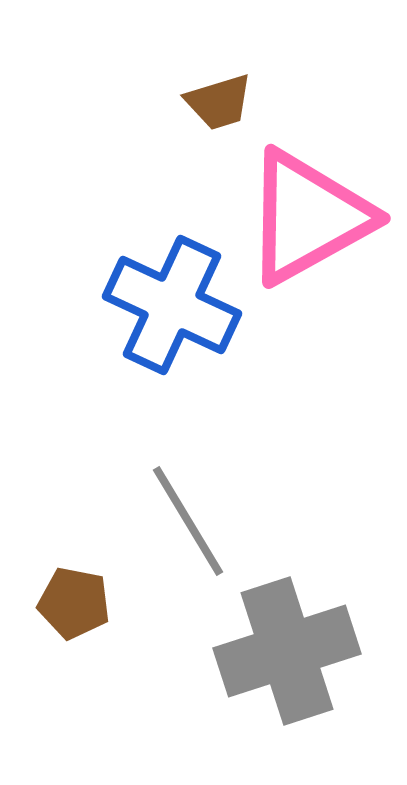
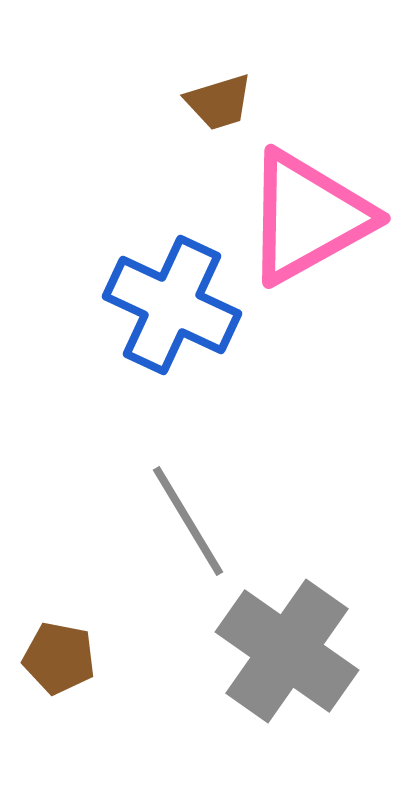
brown pentagon: moved 15 px left, 55 px down
gray cross: rotated 37 degrees counterclockwise
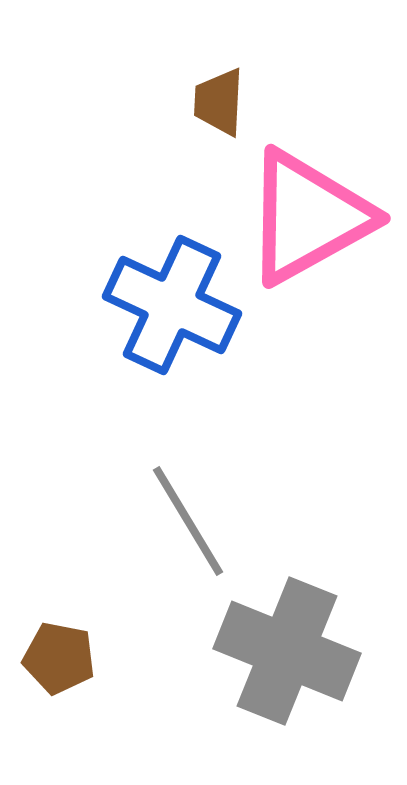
brown trapezoid: rotated 110 degrees clockwise
gray cross: rotated 13 degrees counterclockwise
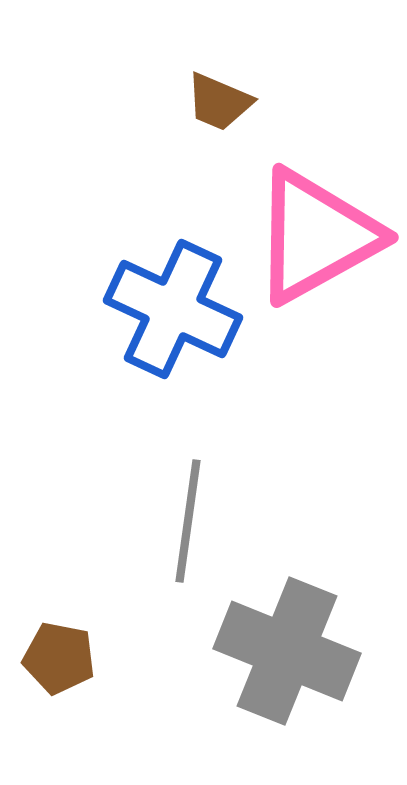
brown trapezoid: rotated 70 degrees counterclockwise
pink triangle: moved 8 px right, 19 px down
blue cross: moved 1 px right, 4 px down
gray line: rotated 39 degrees clockwise
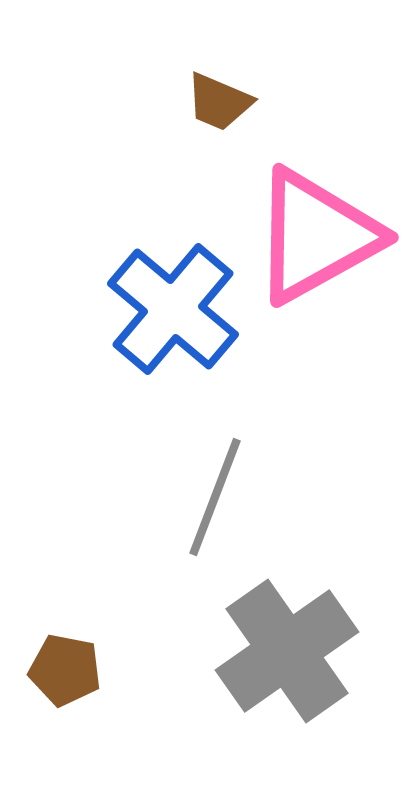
blue cross: rotated 15 degrees clockwise
gray line: moved 27 px right, 24 px up; rotated 13 degrees clockwise
gray cross: rotated 33 degrees clockwise
brown pentagon: moved 6 px right, 12 px down
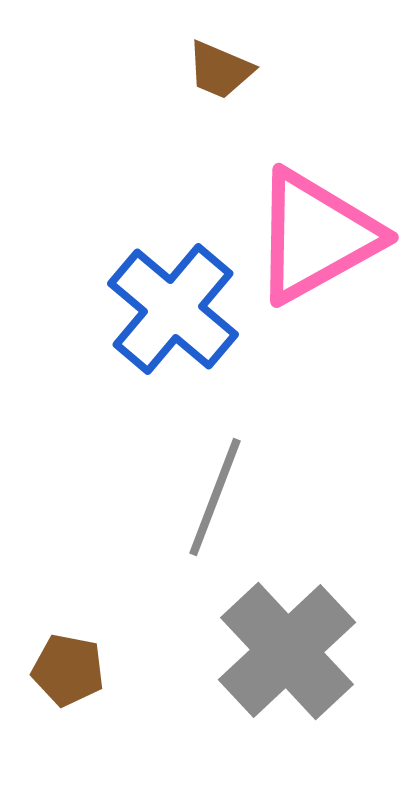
brown trapezoid: moved 1 px right, 32 px up
gray cross: rotated 8 degrees counterclockwise
brown pentagon: moved 3 px right
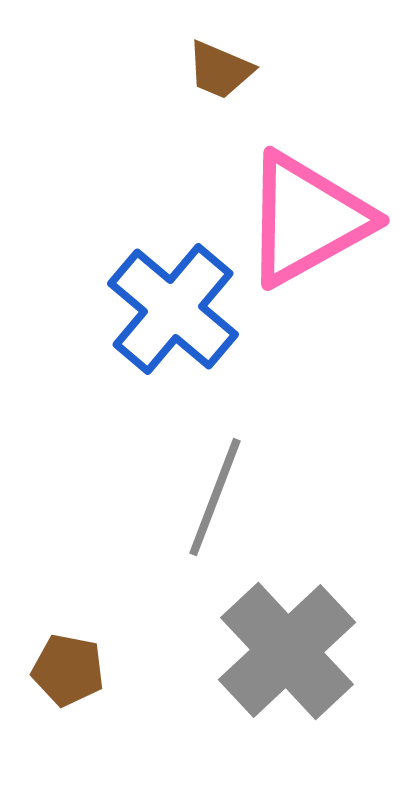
pink triangle: moved 9 px left, 17 px up
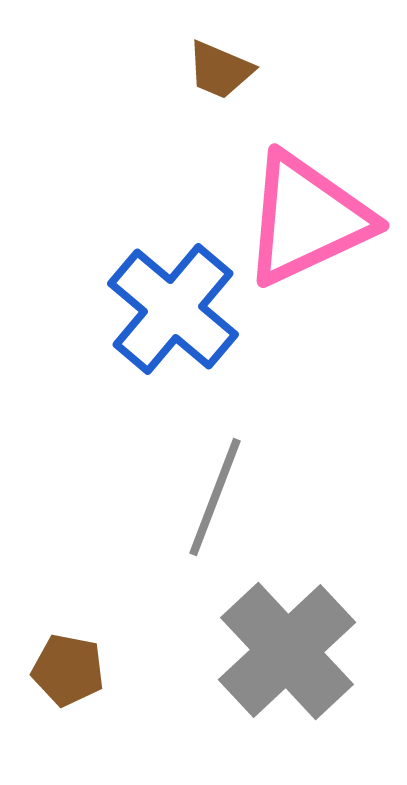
pink triangle: rotated 4 degrees clockwise
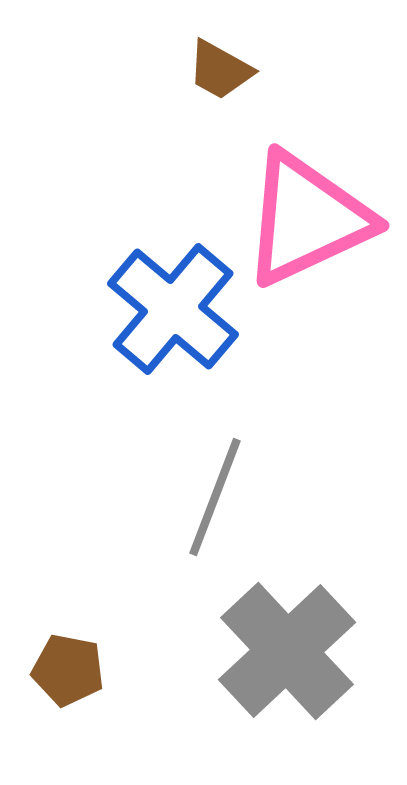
brown trapezoid: rotated 6 degrees clockwise
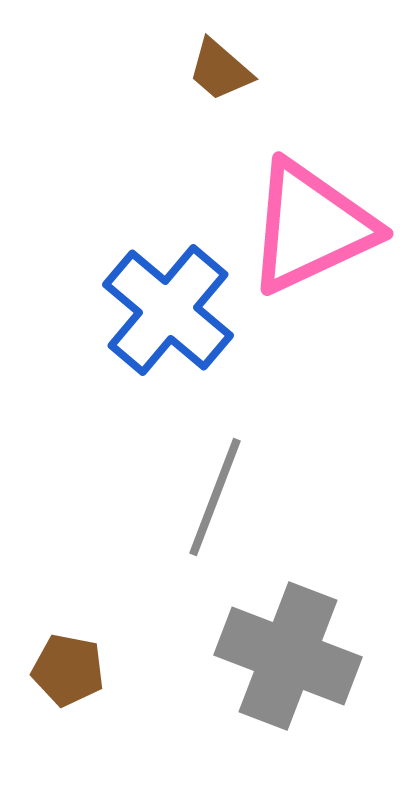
brown trapezoid: rotated 12 degrees clockwise
pink triangle: moved 4 px right, 8 px down
blue cross: moved 5 px left, 1 px down
gray cross: moved 1 px right, 5 px down; rotated 26 degrees counterclockwise
